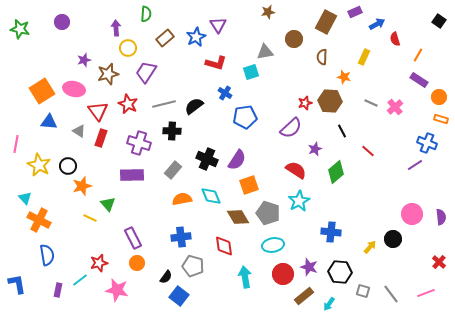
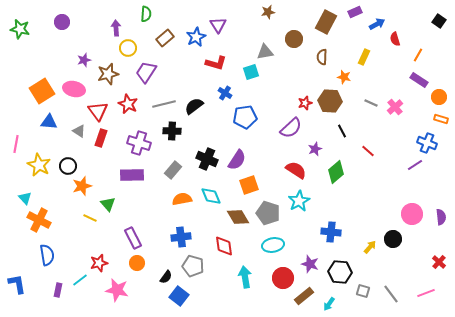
purple star at (309, 267): moved 1 px right, 3 px up
red circle at (283, 274): moved 4 px down
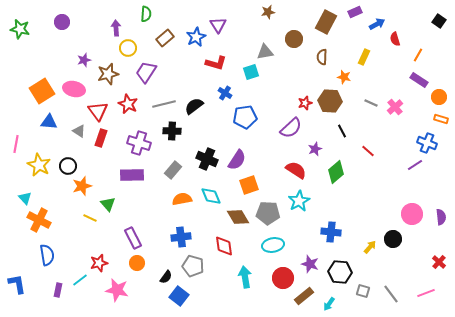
gray pentagon at (268, 213): rotated 15 degrees counterclockwise
